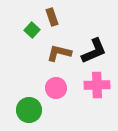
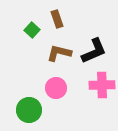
brown rectangle: moved 5 px right, 2 px down
pink cross: moved 5 px right
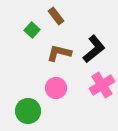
brown rectangle: moved 1 px left, 3 px up; rotated 18 degrees counterclockwise
black L-shape: moved 2 px up; rotated 16 degrees counterclockwise
pink cross: rotated 30 degrees counterclockwise
green circle: moved 1 px left, 1 px down
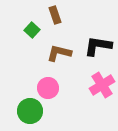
brown rectangle: moved 1 px left, 1 px up; rotated 18 degrees clockwise
black L-shape: moved 4 px right, 3 px up; rotated 132 degrees counterclockwise
pink circle: moved 8 px left
green circle: moved 2 px right
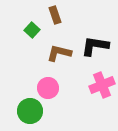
black L-shape: moved 3 px left
pink cross: rotated 10 degrees clockwise
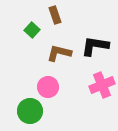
pink circle: moved 1 px up
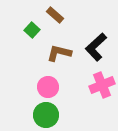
brown rectangle: rotated 30 degrees counterclockwise
black L-shape: moved 1 px right, 1 px down; rotated 52 degrees counterclockwise
green circle: moved 16 px right, 4 px down
